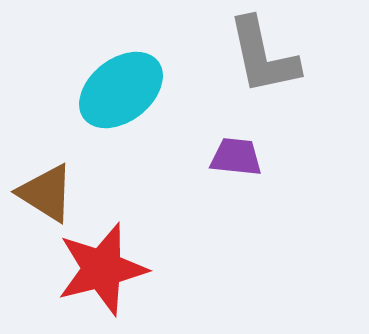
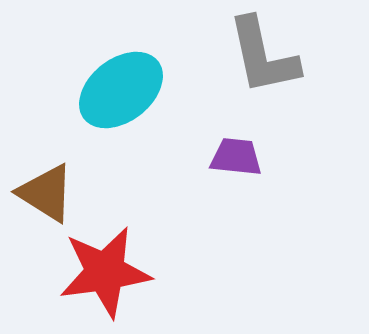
red star: moved 3 px right, 3 px down; rotated 6 degrees clockwise
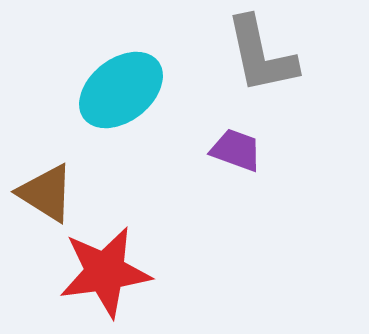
gray L-shape: moved 2 px left, 1 px up
purple trapezoid: moved 7 px up; rotated 14 degrees clockwise
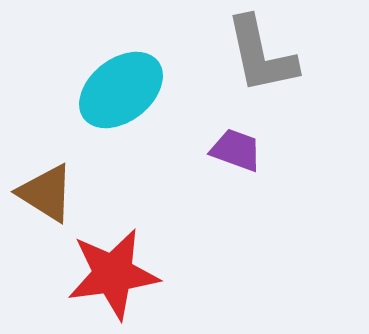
red star: moved 8 px right, 2 px down
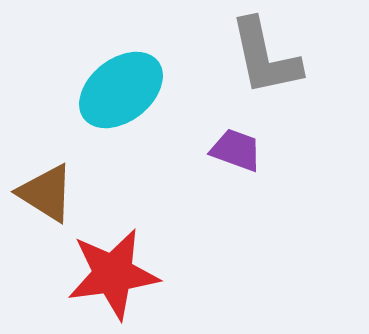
gray L-shape: moved 4 px right, 2 px down
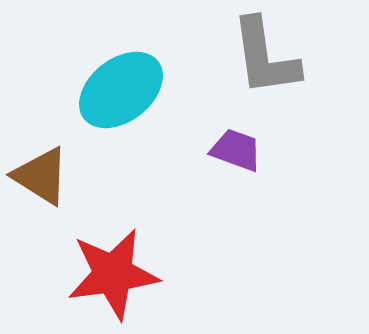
gray L-shape: rotated 4 degrees clockwise
brown triangle: moved 5 px left, 17 px up
